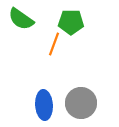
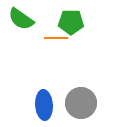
orange line: moved 2 px right, 6 px up; rotated 70 degrees clockwise
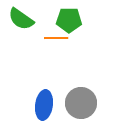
green pentagon: moved 2 px left, 2 px up
blue ellipse: rotated 12 degrees clockwise
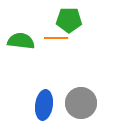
green semicircle: moved 22 px down; rotated 152 degrees clockwise
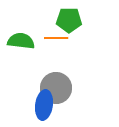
gray circle: moved 25 px left, 15 px up
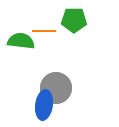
green pentagon: moved 5 px right
orange line: moved 12 px left, 7 px up
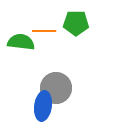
green pentagon: moved 2 px right, 3 px down
green semicircle: moved 1 px down
blue ellipse: moved 1 px left, 1 px down
